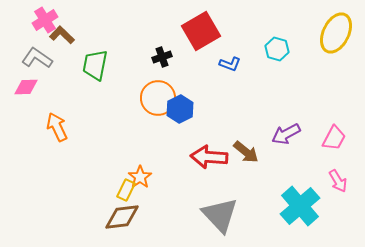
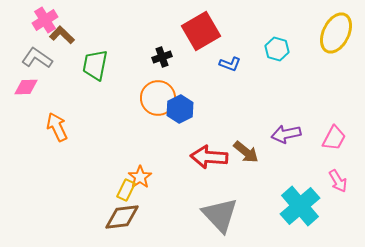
purple arrow: rotated 16 degrees clockwise
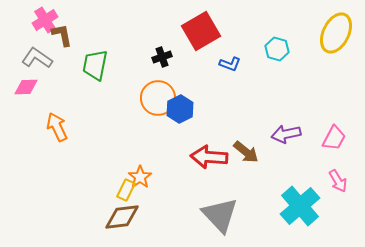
brown L-shape: rotated 35 degrees clockwise
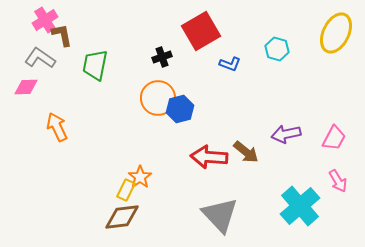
gray L-shape: moved 3 px right
blue hexagon: rotated 12 degrees clockwise
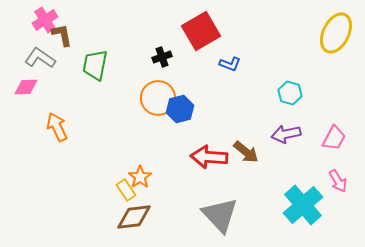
cyan hexagon: moved 13 px right, 44 px down
yellow rectangle: rotated 60 degrees counterclockwise
cyan cross: moved 3 px right, 1 px up
brown diamond: moved 12 px right
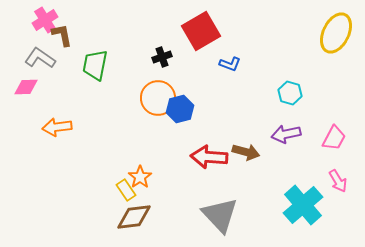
orange arrow: rotated 72 degrees counterclockwise
brown arrow: rotated 24 degrees counterclockwise
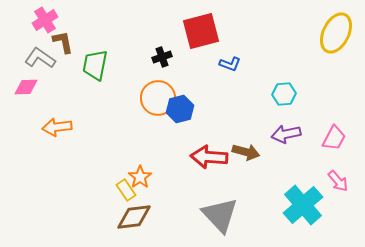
red square: rotated 15 degrees clockwise
brown L-shape: moved 1 px right, 7 px down
cyan hexagon: moved 6 px left, 1 px down; rotated 20 degrees counterclockwise
pink arrow: rotated 10 degrees counterclockwise
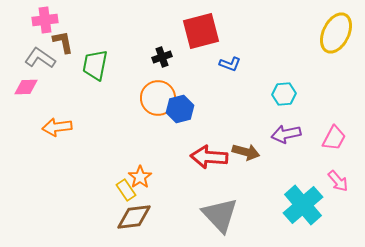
pink cross: rotated 25 degrees clockwise
